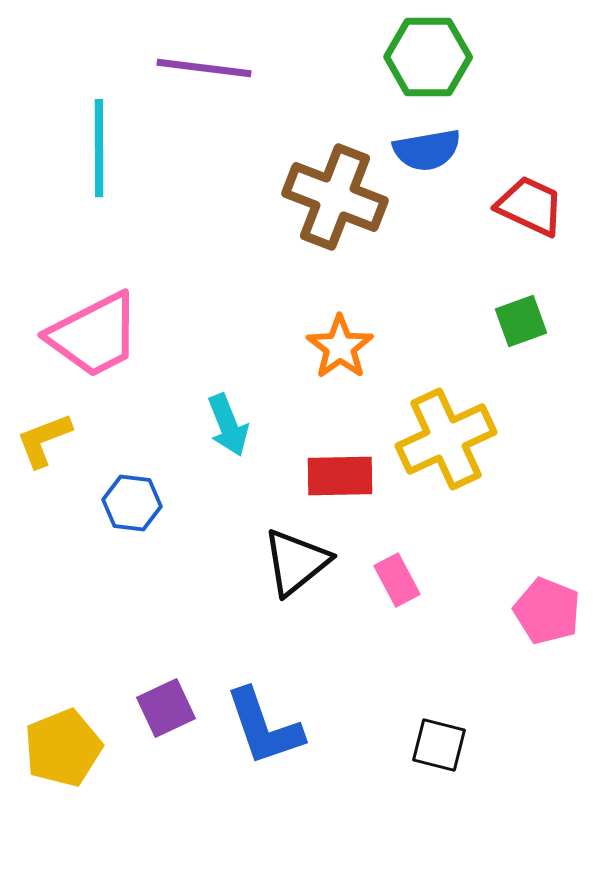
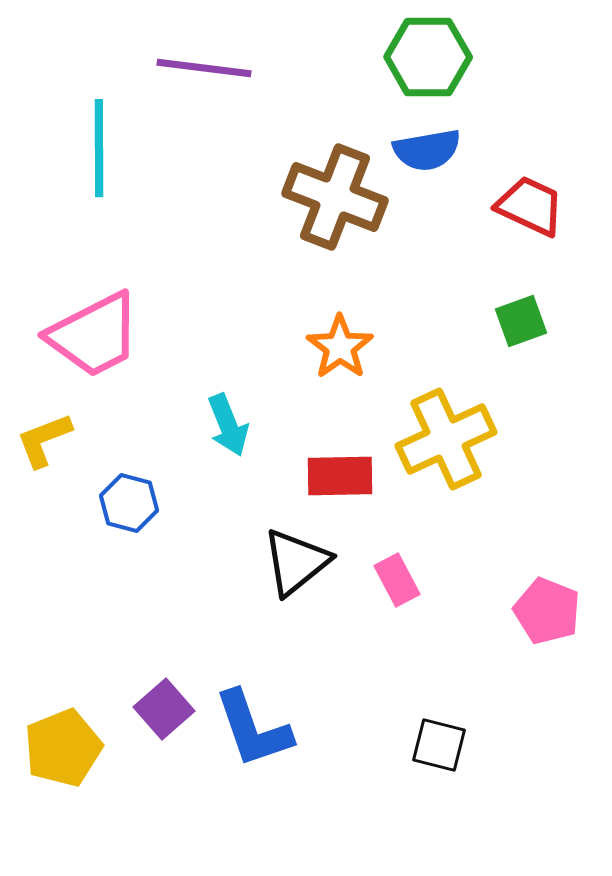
blue hexagon: moved 3 px left; rotated 8 degrees clockwise
purple square: moved 2 px left, 1 px down; rotated 16 degrees counterclockwise
blue L-shape: moved 11 px left, 2 px down
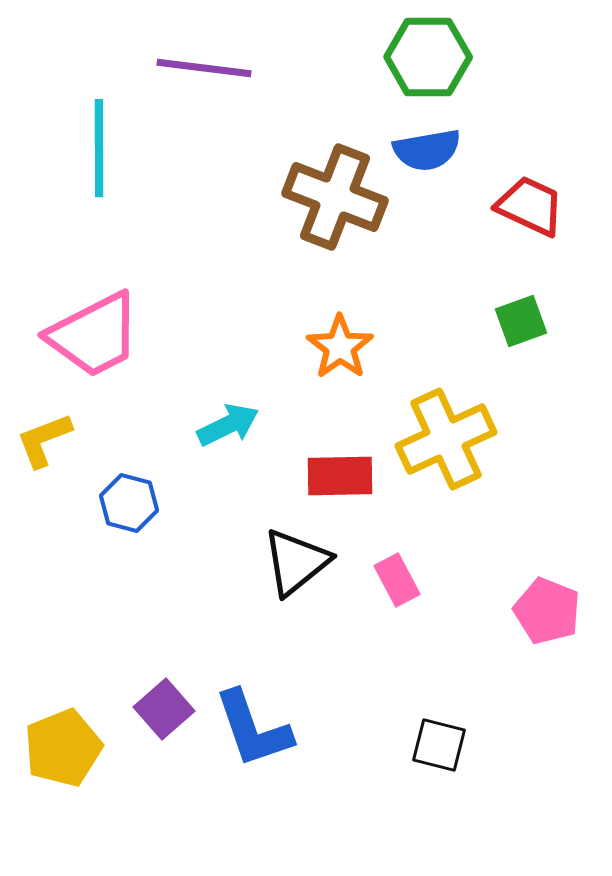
cyan arrow: rotated 94 degrees counterclockwise
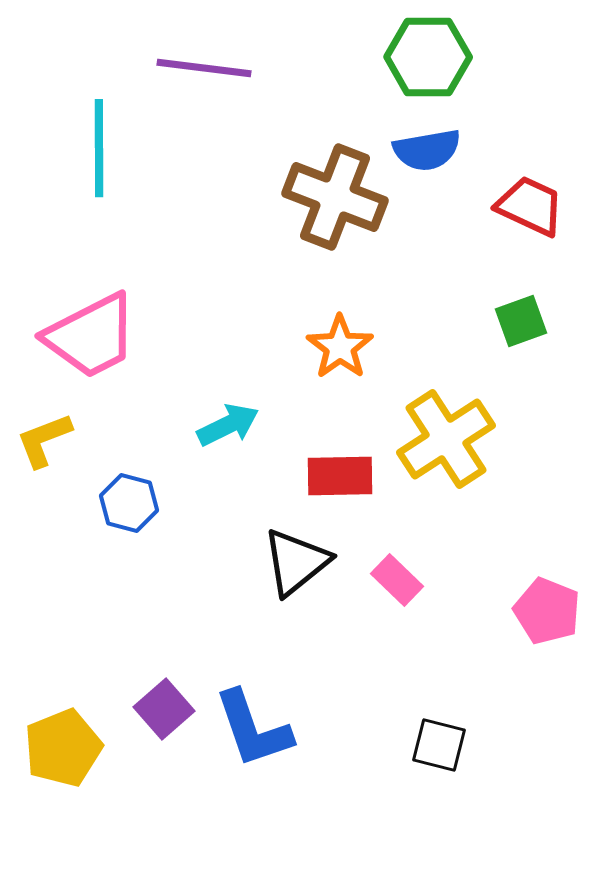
pink trapezoid: moved 3 px left, 1 px down
yellow cross: rotated 8 degrees counterclockwise
pink rectangle: rotated 18 degrees counterclockwise
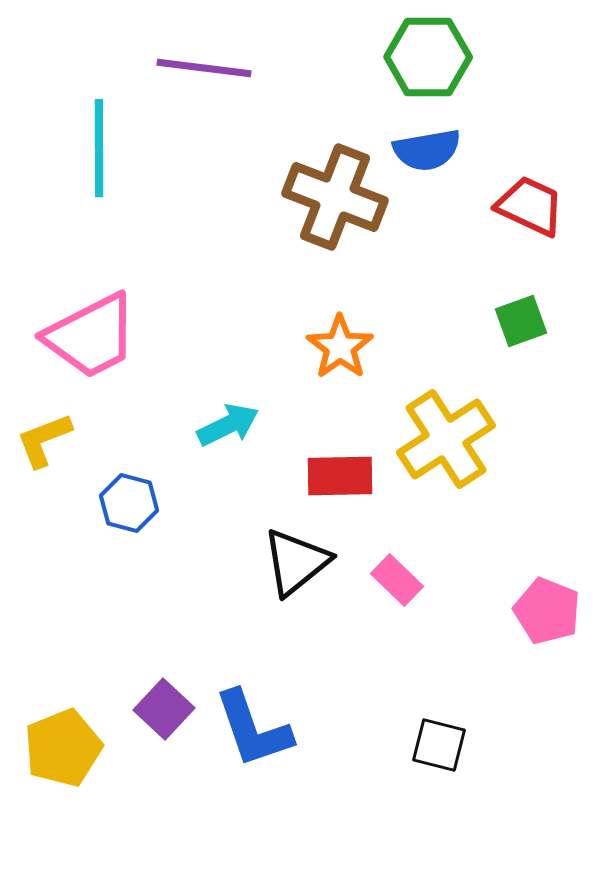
purple square: rotated 6 degrees counterclockwise
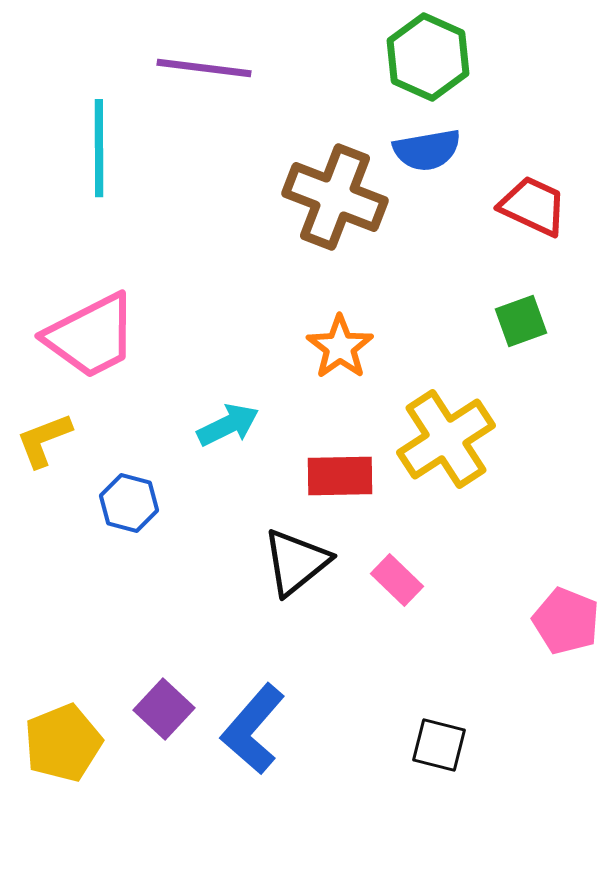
green hexagon: rotated 24 degrees clockwise
red trapezoid: moved 3 px right
pink pentagon: moved 19 px right, 10 px down
blue L-shape: rotated 60 degrees clockwise
yellow pentagon: moved 5 px up
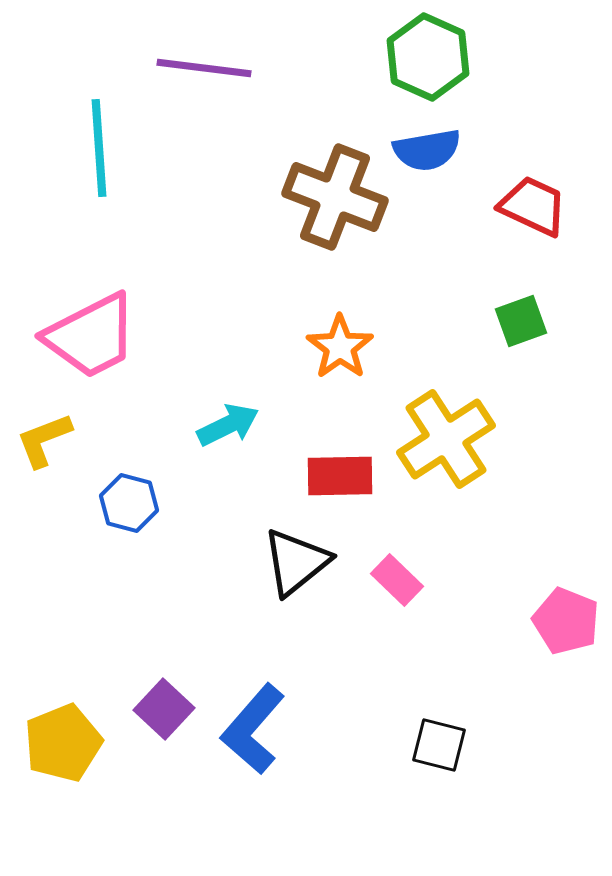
cyan line: rotated 4 degrees counterclockwise
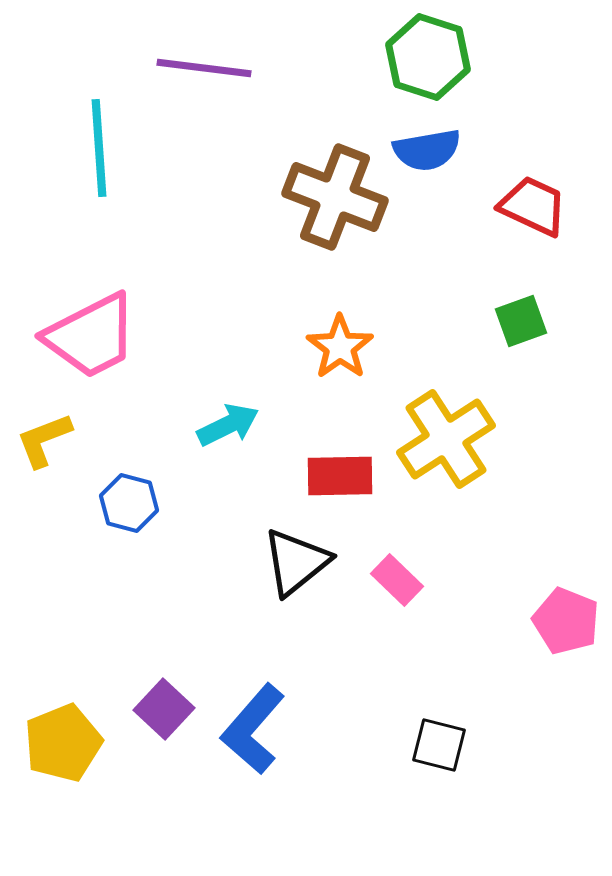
green hexagon: rotated 6 degrees counterclockwise
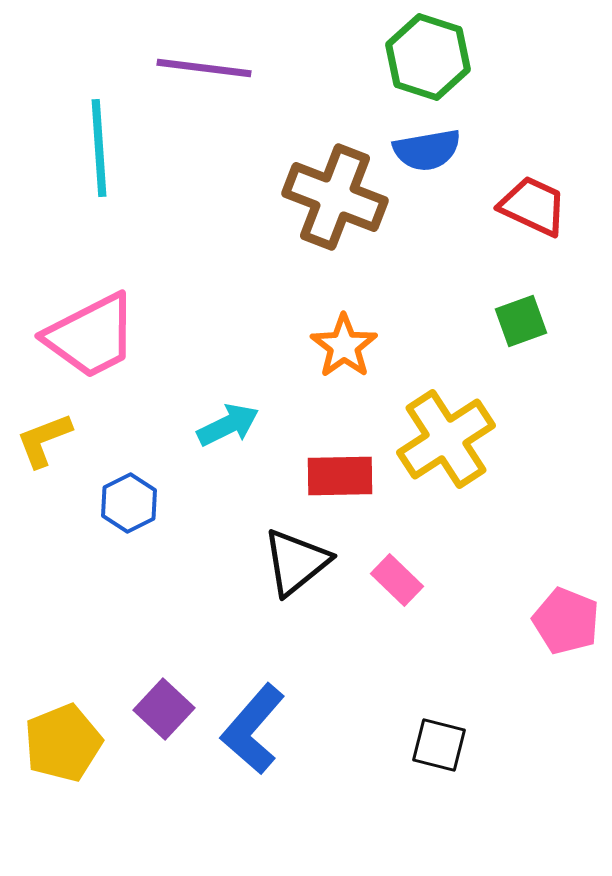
orange star: moved 4 px right, 1 px up
blue hexagon: rotated 18 degrees clockwise
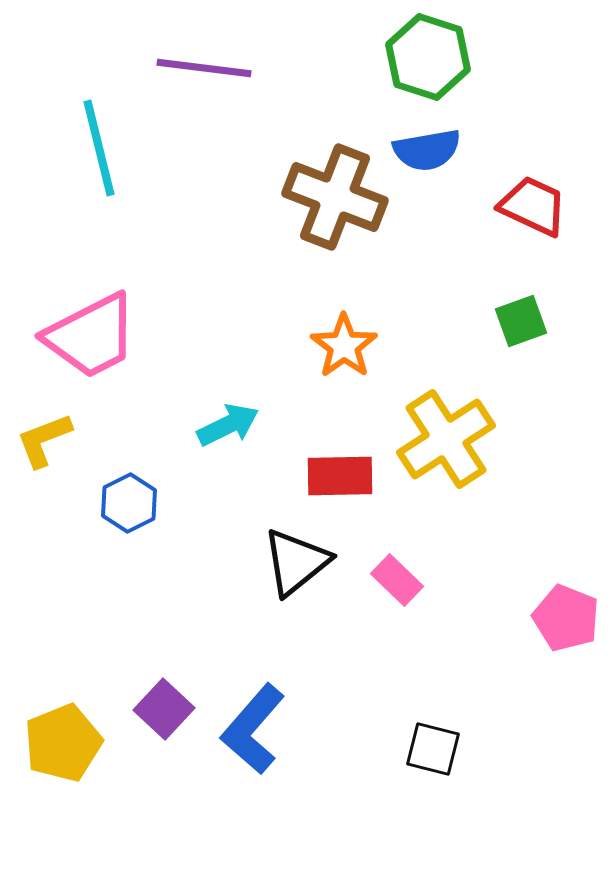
cyan line: rotated 10 degrees counterclockwise
pink pentagon: moved 3 px up
black square: moved 6 px left, 4 px down
